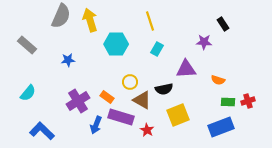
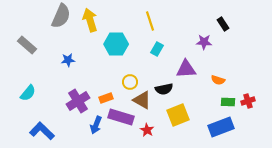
orange rectangle: moved 1 px left, 1 px down; rotated 56 degrees counterclockwise
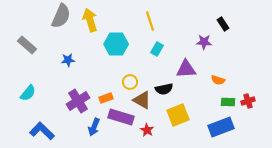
blue arrow: moved 2 px left, 2 px down
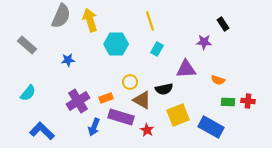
red cross: rotated 24 degrees clockwise
blue rectangle: moved 10 px left; rotated 50 degrees clockwise
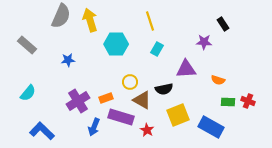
red cross: rotated 16 degrees clockwise
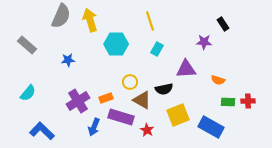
red cross: rotated 24 degrees counterclockwise
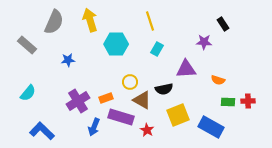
gray semicircle: moved 7 px left, 6 px down
